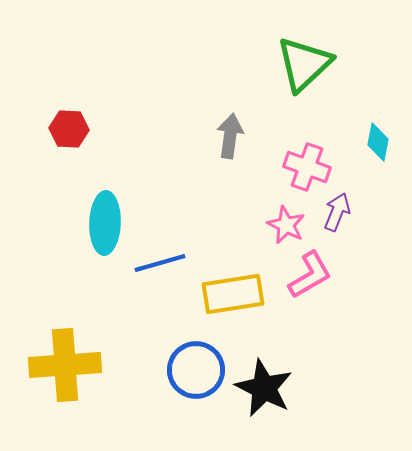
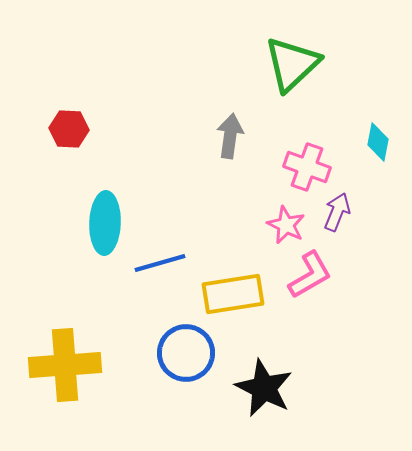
green triangle: moved 12 px left
blue circle: moved 10 px left, 17 px up
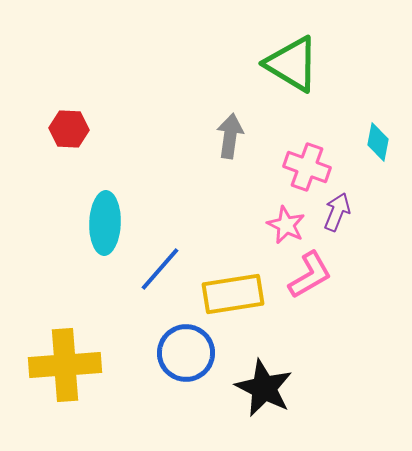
green triangle: rotated 46 degrees counterclockwise
blue line: moved 6 px down; rotated 33 degrees counterclockwise
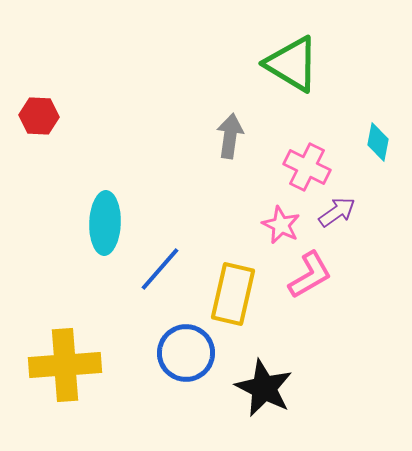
red hexagon: moved 30 px left, 13 px up
pink cross: rotated 6 degrees clockwise
purple arrow: rotated 33 degrees clockwise
pink star: moved 5 px left
yellow rectangle: rotated 68 degrees counterclockwise
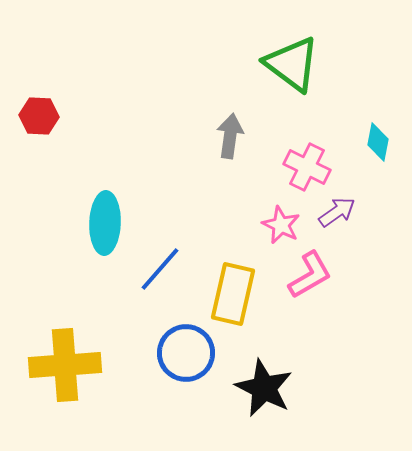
green triangle: rotated 6 degrees clockwise
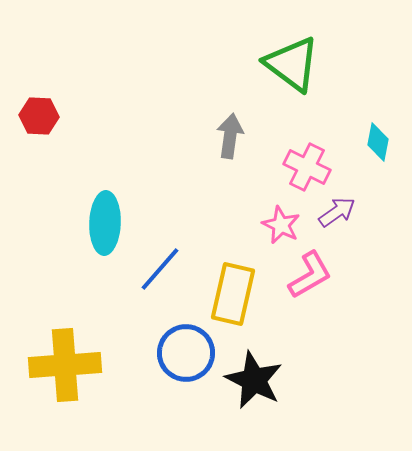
black star: moved 10 px left, 8 px up
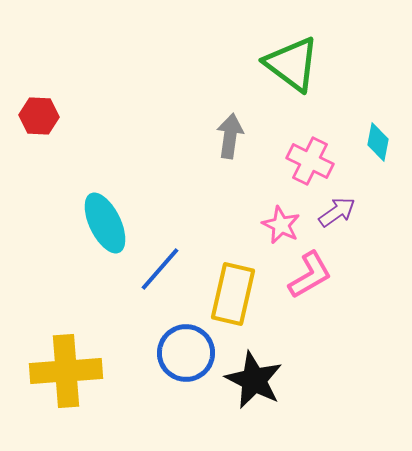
pink cross: moved 3 px right, 6 px up
cyan ellipse: rotated 28 degrees counterclockwise
yellow cross: moved 1 px right, 6 px down
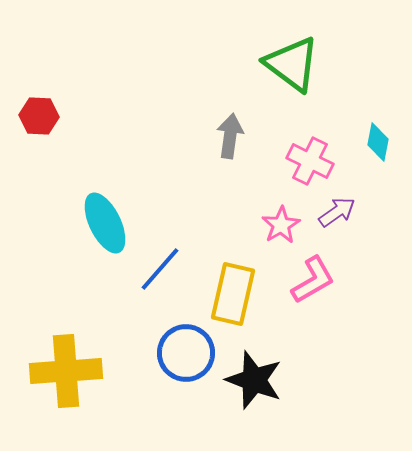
pink star: rotated 15 degrees clockwise
pink L-shape: moved 3 px right, 5 px down
black star: rotated 6 degrees counterclockwise
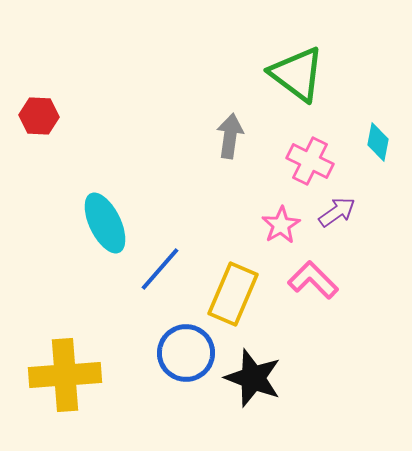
green triangle: moved 5 px right, 10 px down
pink L-shape: rotated 105 degrees counterclockwise
yellow rectangle: rotated 10 degrees clockwise
yellow cross: moved 1 px left, 4 px down
black star: moved 1 px left, 2 px up
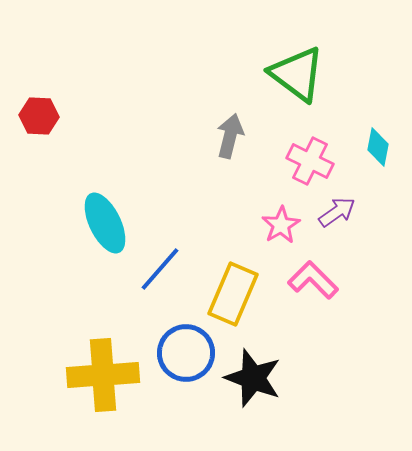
gray arrow: rotated 6 degrees clockwise
cyan diamond: moved 5 px down
yellow cross: moved 38 px right
